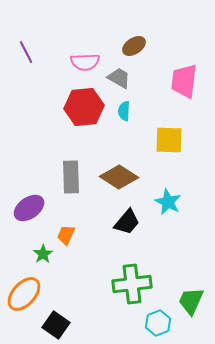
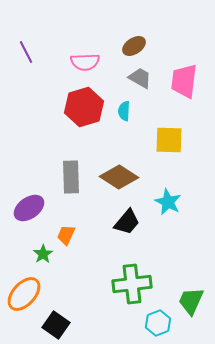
gray trapezoid: moved 21 px right
red hexagon: rotated 12 degrees counterclockwise
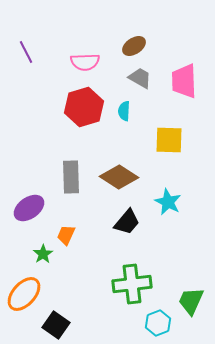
pink trapezoid: rotated 9 degrees counterclockwise
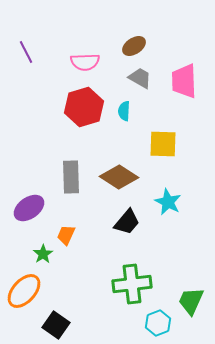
yellow square: moved 6 px left, 4 px down
orange ellipse: moved 3 px up
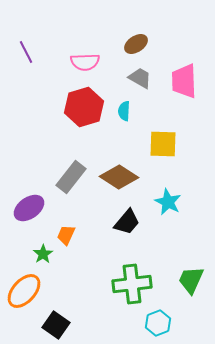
brown ellipse: moved 2 px right, 2 px up
gray rectangle: rotated 40 degrees clockwise
green trapezoid: moved 21 px up
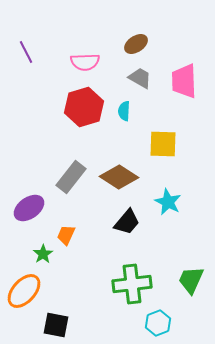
black square: rotated 24 degrees counterclockwise
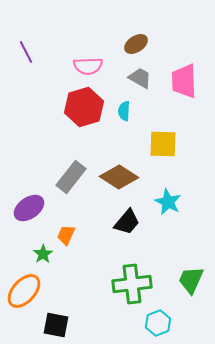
pink semicircle: moved 3 px right, 4 px down
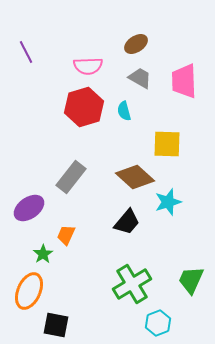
cyan semicircle: rotated 18 degrees counterclockwise
yellow square: moved 4 px right
brown diamond: moved 16 px right; rotated 9 degrees clockwise
cyan star: rotated 28 degrees clockwise
green cross: rotated 24 degrees counterclockwise
orange ellipse: moved 5 px right; rotated 18 degrees counterclockwise
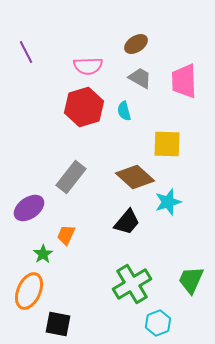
black square: moved 2 px right, 1 px up
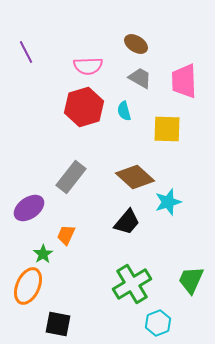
brown ellipse: rotated 65 degrees clockwise
yellow square: moved 15 px up
orange ellipse: moved 1 px left, 5 px up
